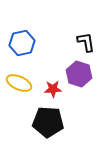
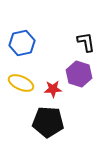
yellow ellipse: moved 2 px right
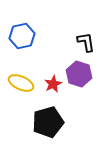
blue hexagon: moved 7 px up
red star: moved 5 px up; rotated 24 degrees counterclockwise
black pentagon: rotated 20 degrees counterclockwise
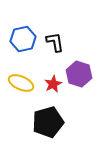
blue hexagon: moved 1 px right, 3 px down
black L-shape: moved 31 px left
